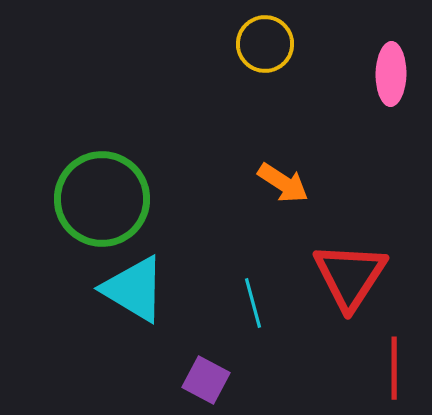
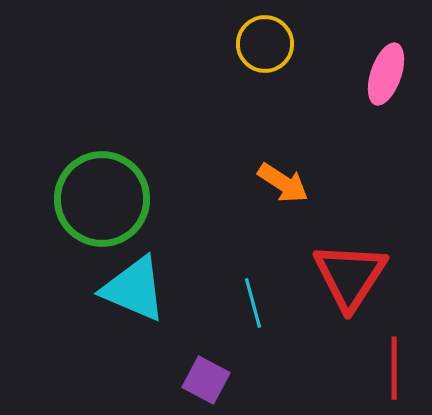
pink ellipse: moved 5 px left; rotated 18 degrees clockwise
cyan triangle: rotated 8 degrees counterclockwise
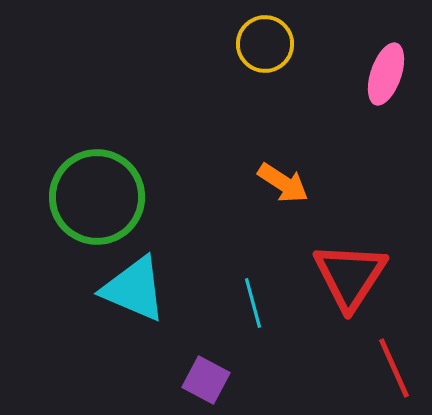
green circle: moved 5 px left, 2 px up
red line: rotated 24 degrees counterclockwise
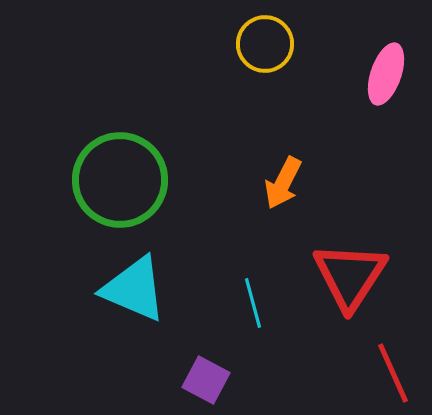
orange arrow: rotated 84 degrees clockwise
green circle: moved 23 px right, 17 px up
red line: moved 1 px left, 5 px down
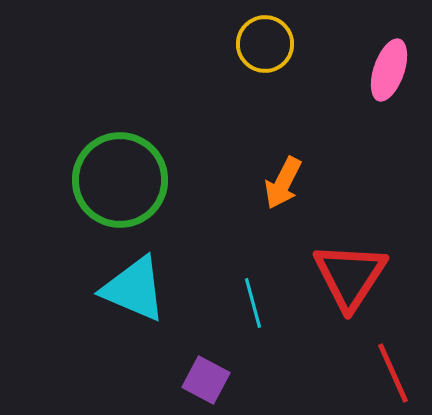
pink ellipse: moved 3 px right, 4 px up
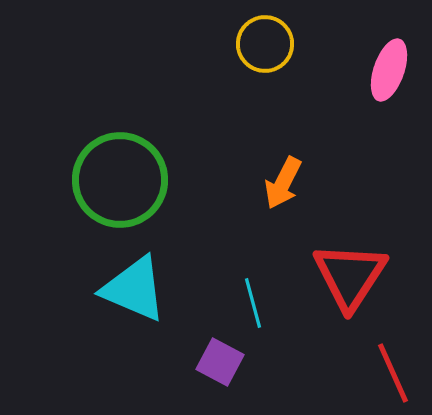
purple square: moved 14 px right, 18 px up
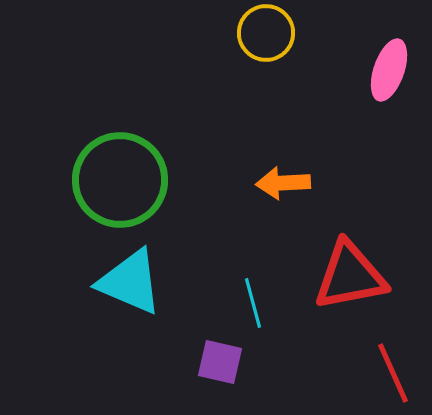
yellow circle: moved 1 px right, 11 px up
orange arrow: rotated 60 degrees clockwise
red triangle: rotated 46 degrees clockwise
cyan triangle: moved 4 px left, 7 px up
purple square: rotated 15 degrees counterclockwise
